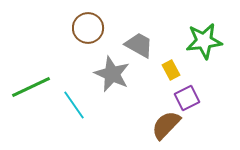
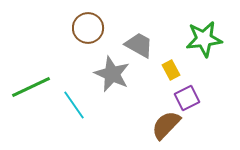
green star: moved 2 px up
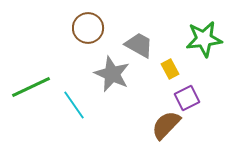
yellow rectangle: moved 1 px left, 1 px up
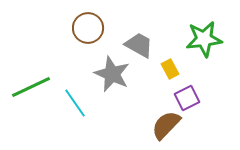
cyan line: moved 1 px right, 2 px up
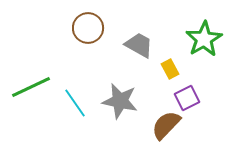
green star: rotated 24 degrees counterclockwise
gray star: moved 8 px right, 27 px down; rotated 12 degrees counterclockwise
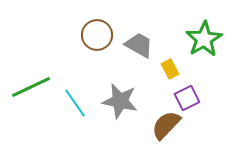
brown circle: moved 9 px right, 7 px down
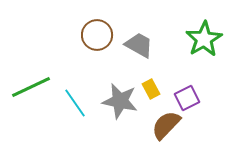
yellow rectangle: moved 19 px left, 20 px down
